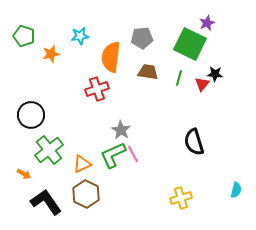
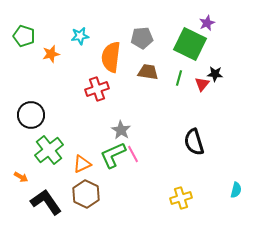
orange arrow: moved 3 px left, 3 px down
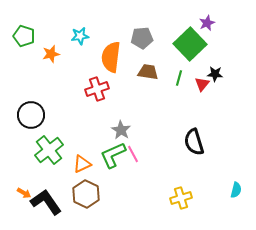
green square: rotated 20 degrees clockwise
orange arrow: moved 3 px right, 16 px down
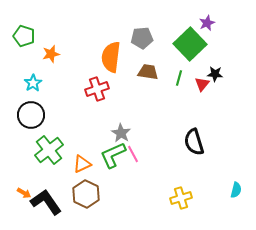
cyan star: moved 47 px left, 47 px down; rotated 24 degrees counterclockwise
gray star: moved 3 px down
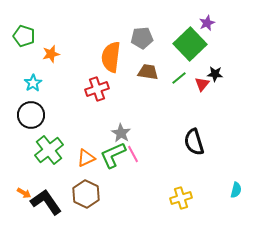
green line: rotated 35 degrees clockwise
orange triangle: moved 4 px right, 6 px up
